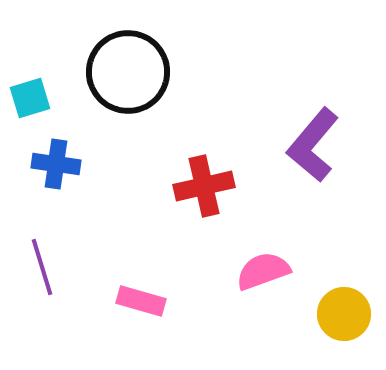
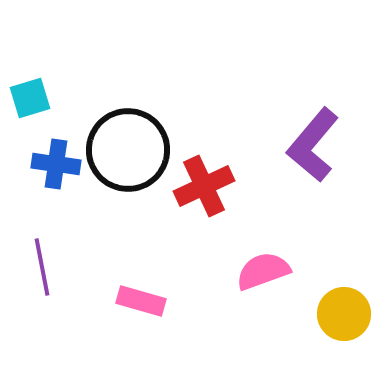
black circle: moved 78 px down
red cross: rotated 12 degrees counterclockwise
purple line: rotated 6 degrees clockwise
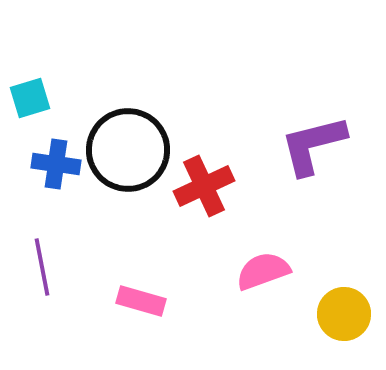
purple L-shape: rotated 36 degrees clockwise
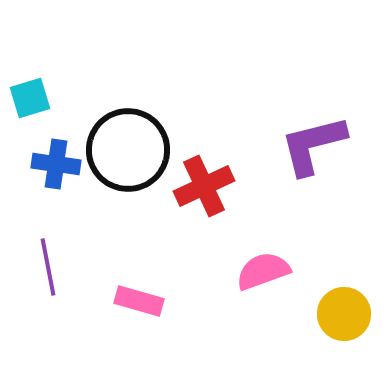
purple line: moved 6 px right
pink rectangle: moved 2 px left
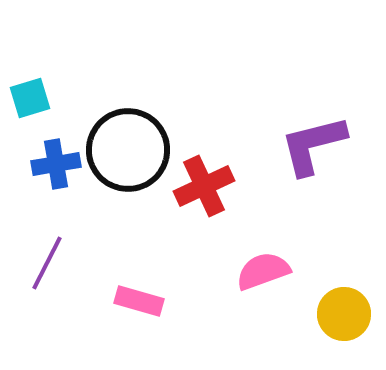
blue cross: rotated 18 degrees counterclockwise
purple line: moved 1 px left, 4 px up; rotated 38 degrees clockwise
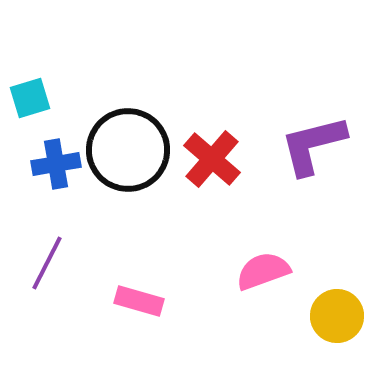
red cross: moved 8 px right, 27 px up; rotated 24 degrees counterclockwise
yellow circle: moved 7 px left, 2 px down
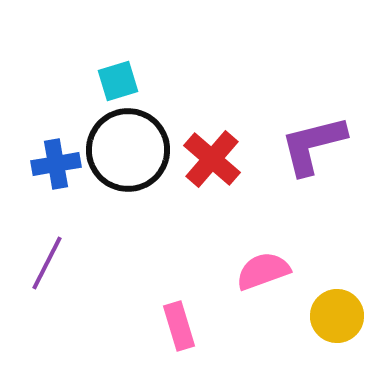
cyan square: moved 88 px right, 17 px up
pink rectangle: moved 40 px right, 25 px down; rotated 57 degrees clockwise
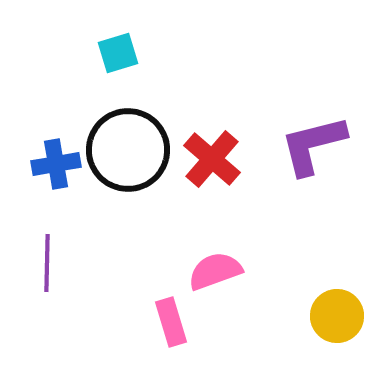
cyan square: moved 28 px up
purple line: rotated 26 degrees counterclockwise
pink semicircle: moved 48 px left
pink rectangle: moved 8 px left, 4 px up
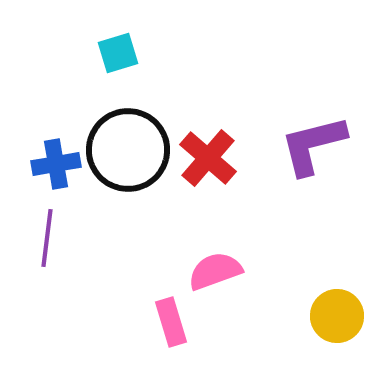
red cross: moved 4 px left, 1 px up
purple line: moved 25 px up; rotated 6 degrees clockwise
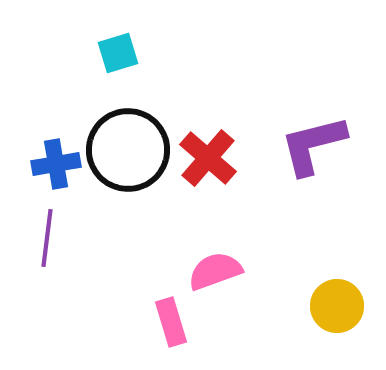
yellow circle: moved 10 px up
